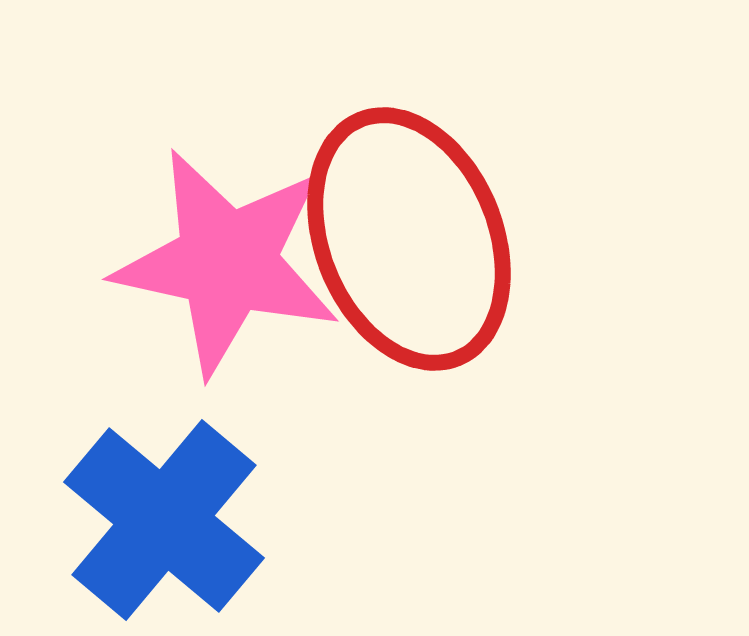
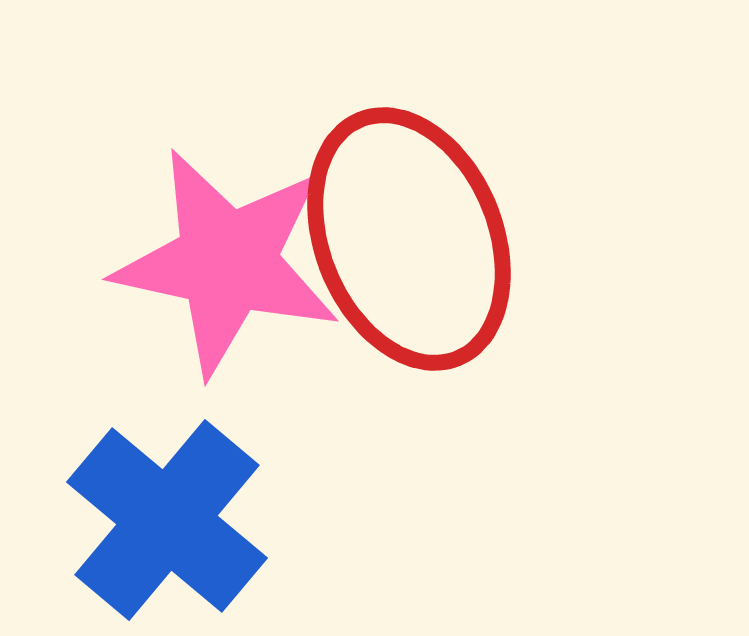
blue cross: moved 3 px right
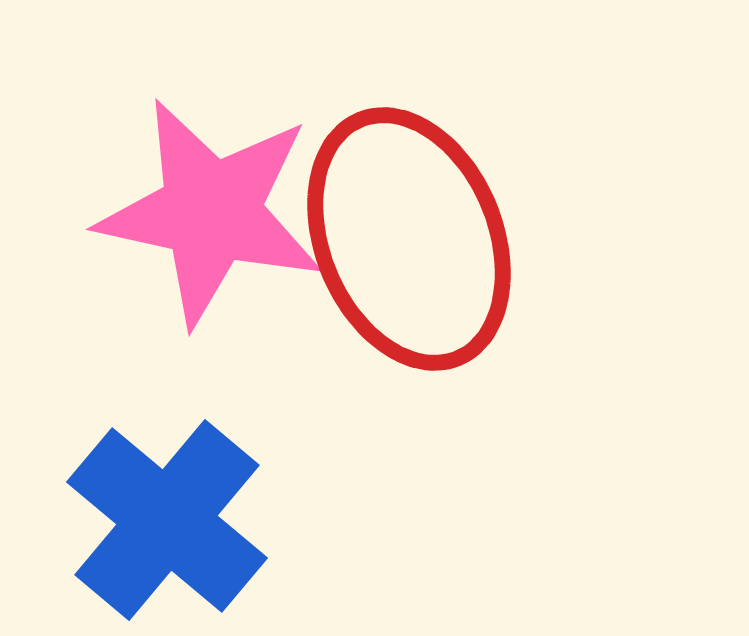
pink star: moved 16 px left, 50 px up
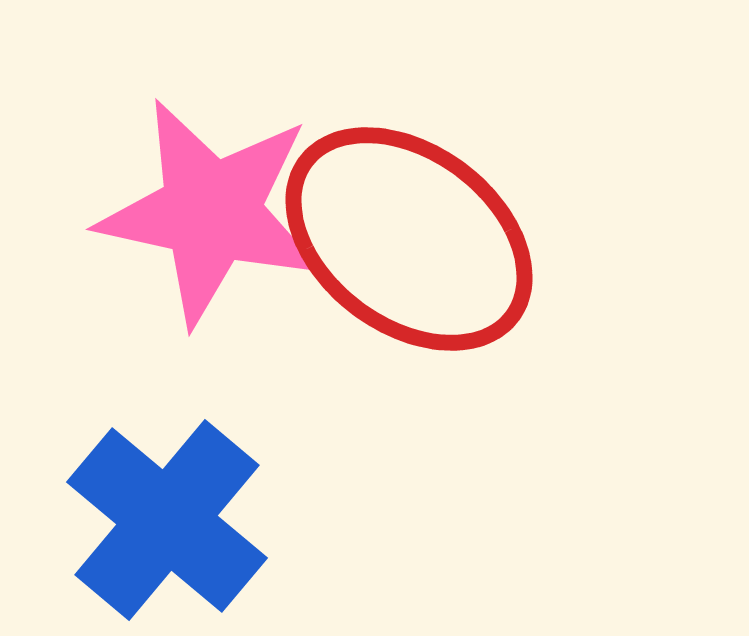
red ellipse: rotated 31 degrees counterclockwise
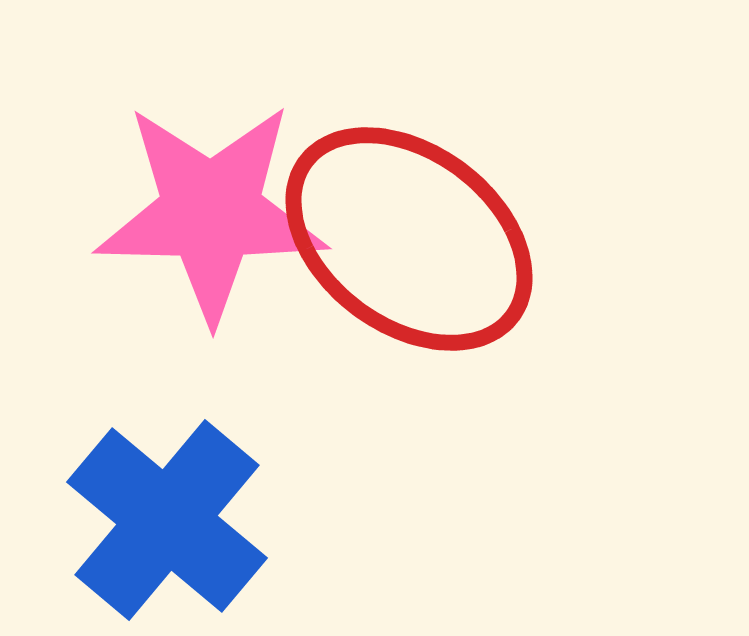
pink star: rotated 11 degrees counterclockwise
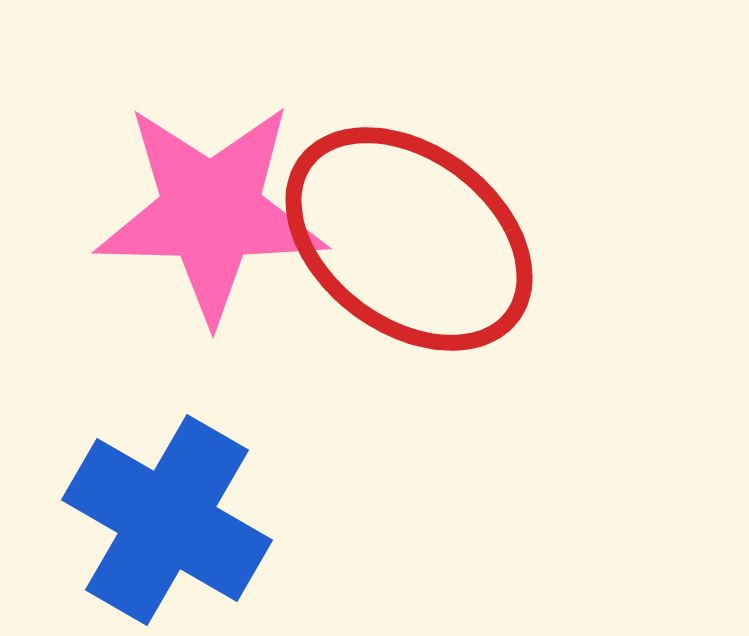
blue cross: rotated 10 degrees counterclockwise
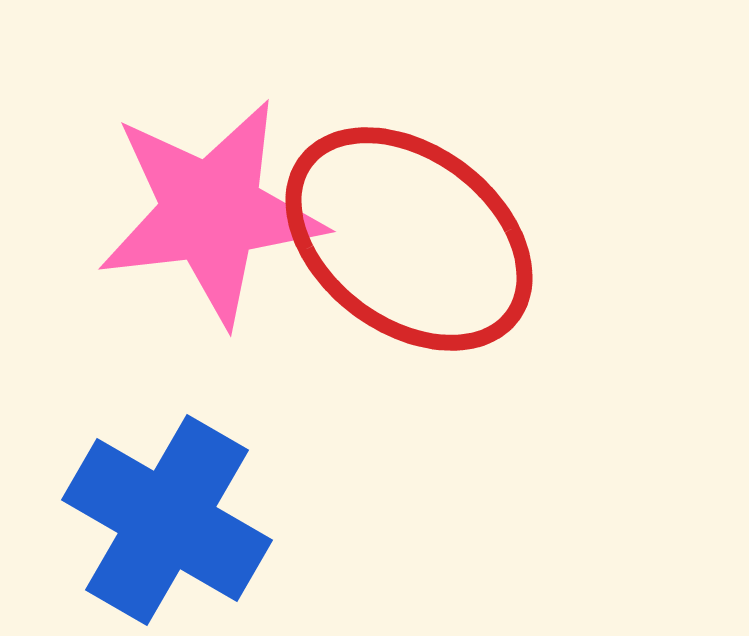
pink star: rotated 8 degrees counterclockwise
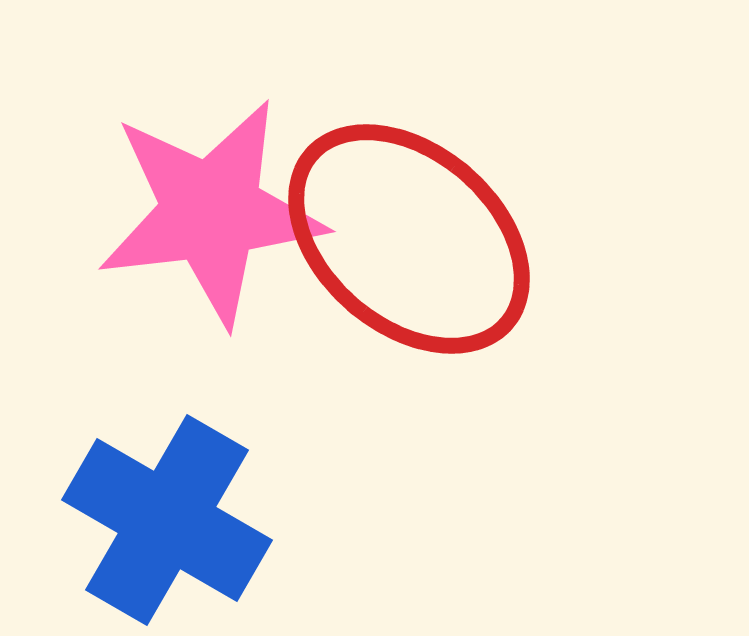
red ellipse: rotated 4 degrees clockwise
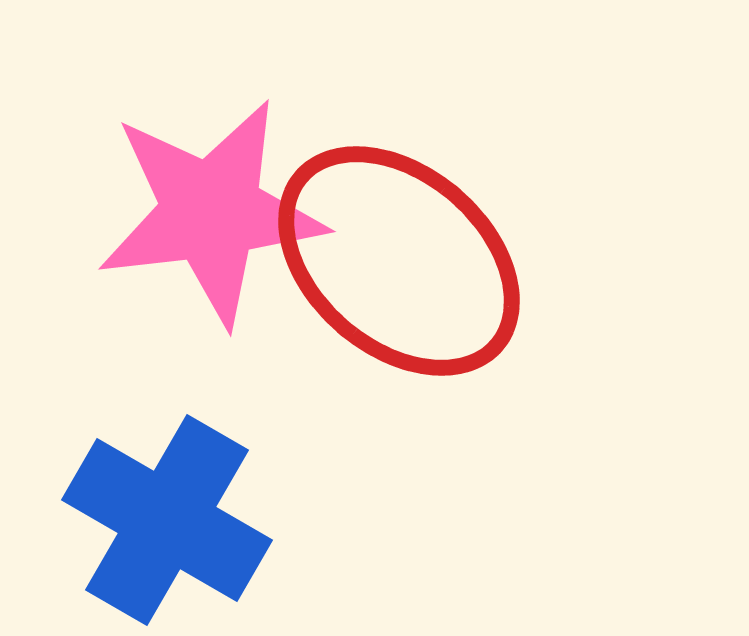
red ellipse: moved 10 px left, 22 px down
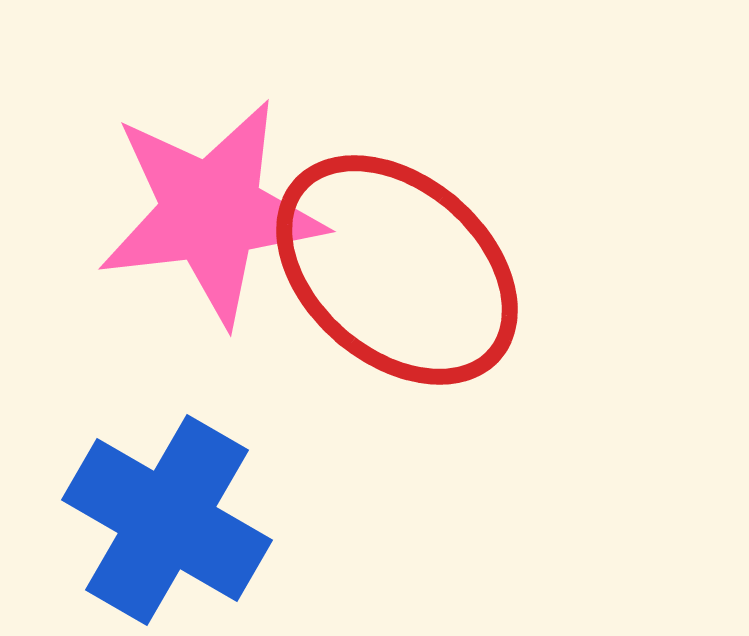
red ellipse: moved 2 px left, 9 px down
